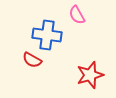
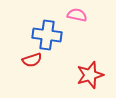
pink semicircle: rotated 132 degrees clockwise
red semicircle: rotated 48 degrees counterclockwise
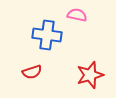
red semicircle: moved 12 px down
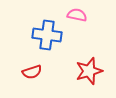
red star: moved 1 px left, 4 px up
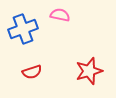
pink semicircle: moved 17 px left
blue cross: moved 24 px left, 6 px up; rotated 28 degrees counterclockwise
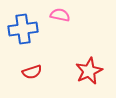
blue cross: rotated 12 degrees clockwise
red star: rotated 8 degrees counterclockwise
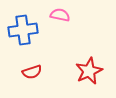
blue cross: moved 1 px down
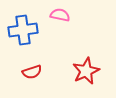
red star: moved 3 px left
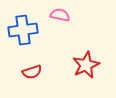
red star: moved 6 px up
